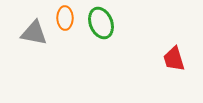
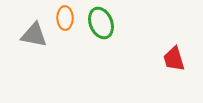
gray triangle: moved 2 px down
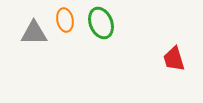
orange ellipse: moved 2 px down; rotated 10 degrees counterclockwise
gray triangle: moved 2 px up; rotated 12 degrees counterclockwise
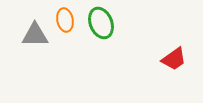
gray triangle: moved 1 px right, 2 px down
red trapezoid: rotated 108 degrees counterclockwise
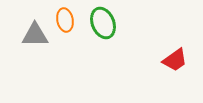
green ellipse: moved 2 px right
red trapezoid: moved 1 px right, 1 px down
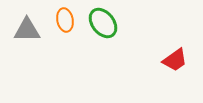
green ellipse: rotated 16 degrees counterclockwise
gray triangle: moved 8 px left, 5 px up
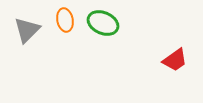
green ellipse: rotated 28 degrees counterclockwise
gray triangle: rotated 44 degrees counterclockwise
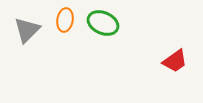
orange ellipse: rotated 20 degrees clockwise
red trapezoid: moved 1 px down
